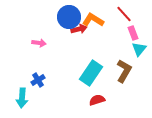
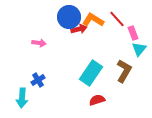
red line: moved 7 px left, 5 px down
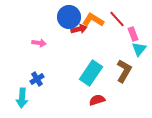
pink rectangle: moved 1 px down
blue cross: moved 1 px left, 1 px up
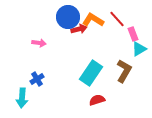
blue circle: moved 1 px left
cyan triangle: rotated 21 degrees clockwise
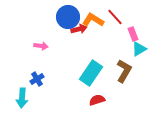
red line: moved 2 px left, 2 px up
pink arrow: moved 2 px right, 3 px down
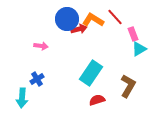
blue circle: moved 1 px left, 2 px down
brown L-shape: moved 4 px right, 15 px down
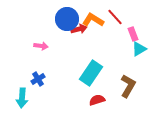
blue cross: moved 1 px right
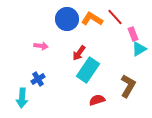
orange L-shape: moved 1 px left, 1 px up
red arrow: moved 24 px down; rotated 140 degrees clockwise
cyan rectangle: moved 3 px left, 3 px up
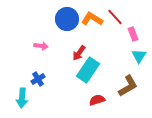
cyan triangle: moved 7 px down; rotated 28 degrees counterclockwise
brown L-shape: rotated 30 degrees clockwise
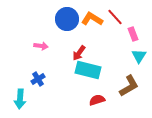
cyan rectangle: rotated 70 degrees clockwise
brown L-shape: moved 1 px right
cyan arrow: moved 2 px left, 1 px down
